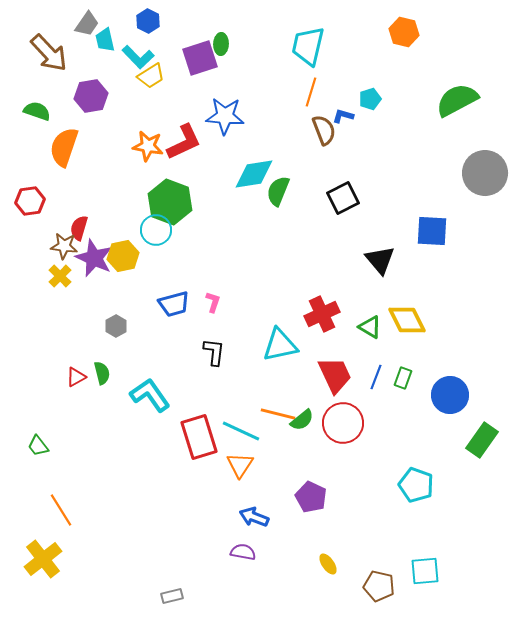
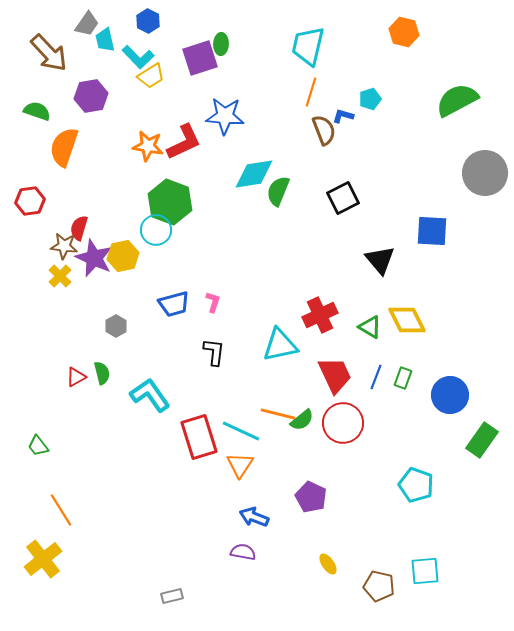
red cross at (322, 314): moved 2 px left, 1 px down
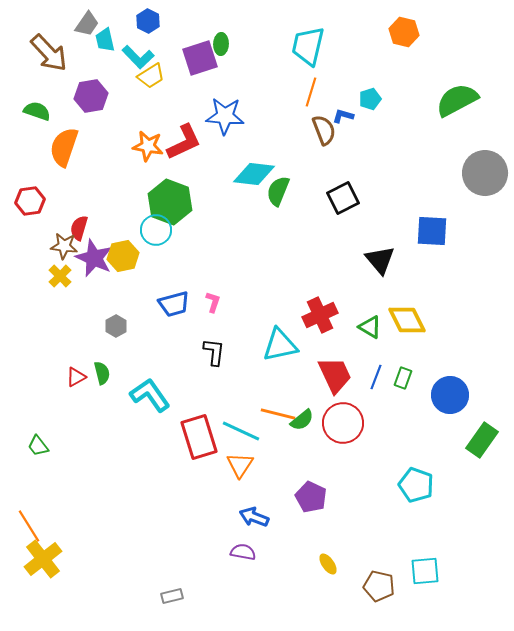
cyan diamond at (254, 174): rotated 15 degrees clockwise
orange line at (61, 510): moved 32 px left, 16 px down
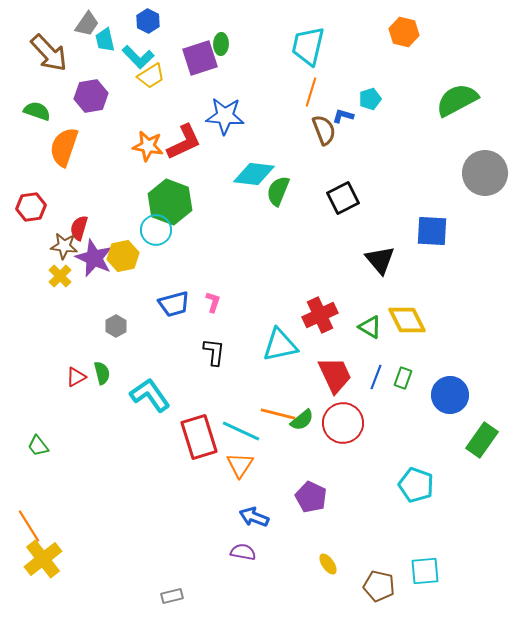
red hexagon at (30, 201): moved 1 px right, 6 px down
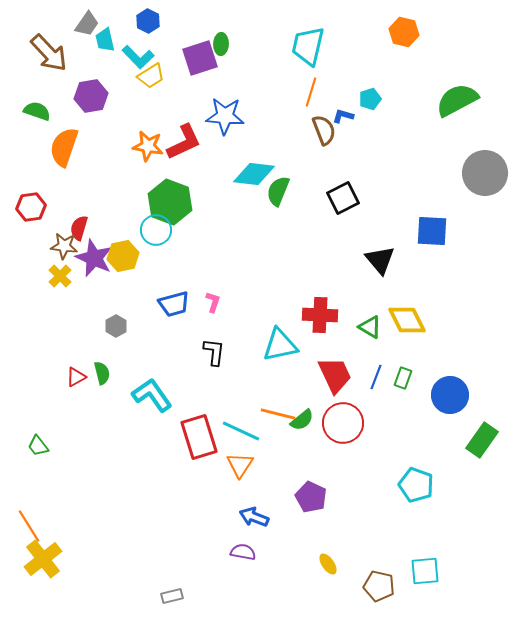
red cross at (320, 315): rotated 28 degrees clockwise
cyan L-shape at (150, 395): moved 2 px right
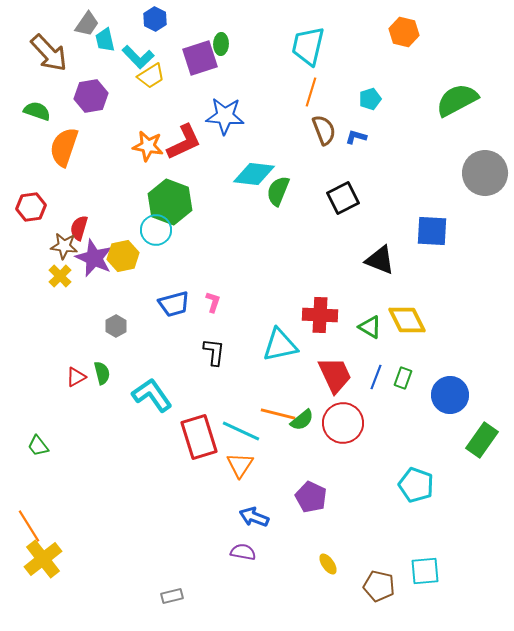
blue hexagon at (148, 21): moved 7 px right, 2 px up
blue L-shape at (343, 116): moved 13 px right, 21 px down
black triangle at (380, 260): rotated 28 degrees counterclockwise
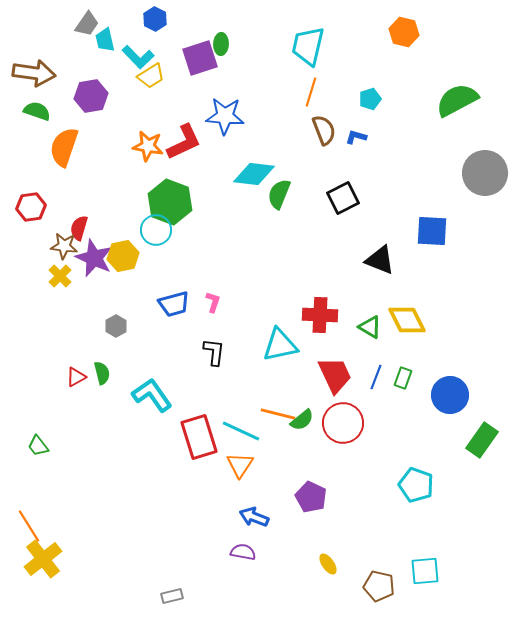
brown arrow at (49, 53): moved 15 px left, 20 px down; rotated 39 degrees counterclockwise
green semicircle at (278, 191): moved 1 px right, 3 px down
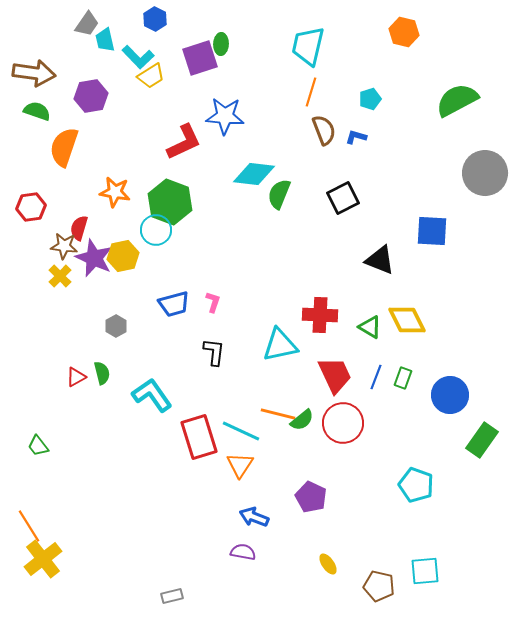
orange star at (148, 146): moved 33 px left, 46 px down
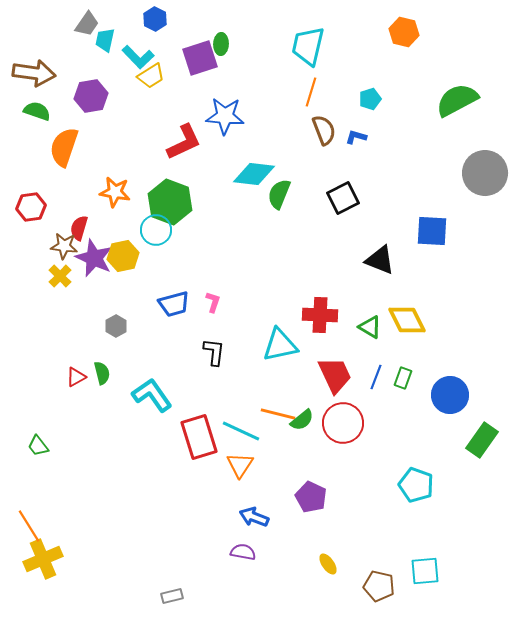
cyan trapezoid at (105, 40): rotated 25 degrees clockwise
yellow cross at (43, 559): rotated 15 degrees clockwise
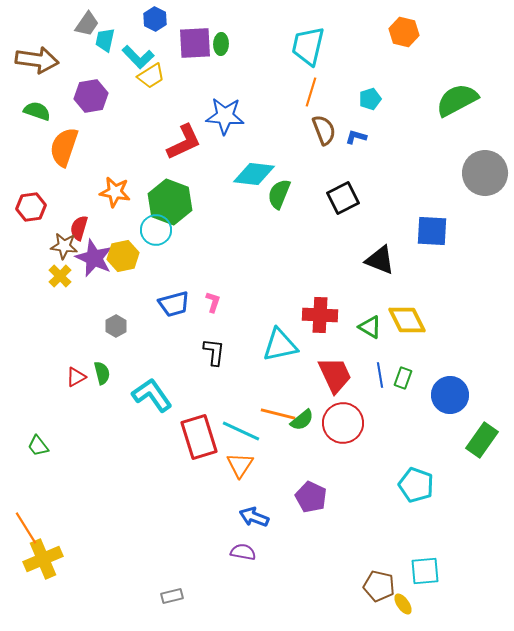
purple square at (200, 58): moved 5 px left, 15 px up; rotated 15 degrees clockwise
brown arrow at (34, 73): moved 3 px right, 13 px up
blue line at (376, 377): moved 4 px right, 2 px up; rotated 30 degrees counterclockwise
orange line at (29, 526): moved 3 px left, 2 px down
yellow ellipse at (328, 564): moved 75 px right, 40 px down
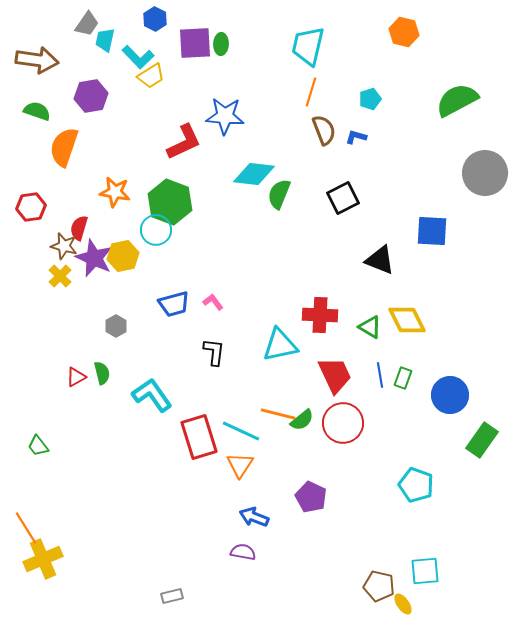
brown star at (64, 246): rotated 8 degrees clockwise
pink L-shape at (213, 302): rotated 55 degrees counterclockwise
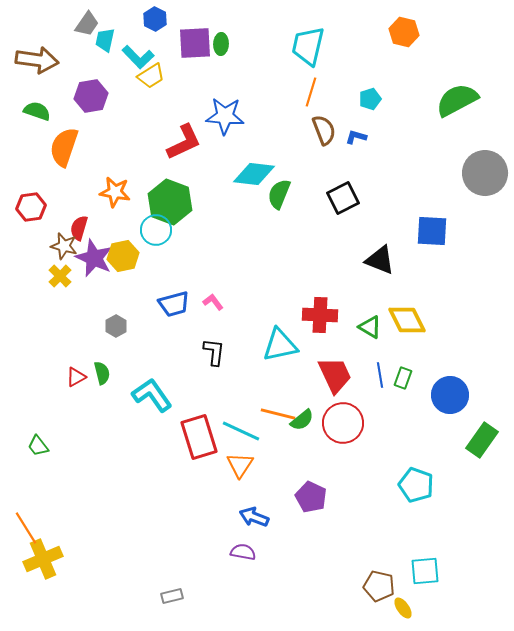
yellow ellipse at (403, 604): moved 4 px down
